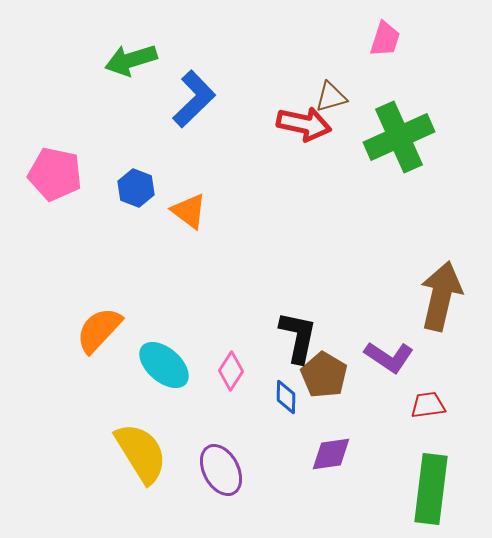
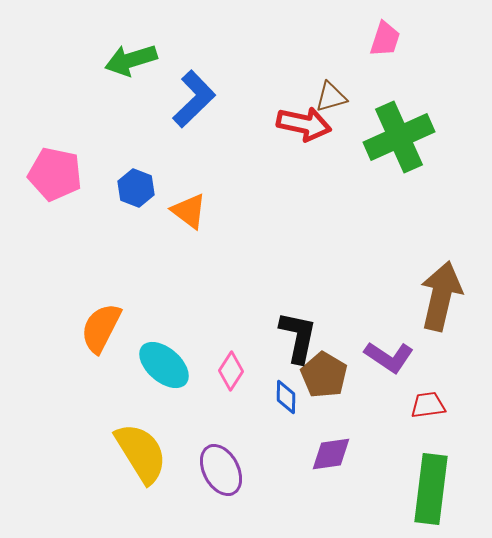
orange semicircle: moved 2 px right, 2 px up; rotated 16 degrees counterclockwise
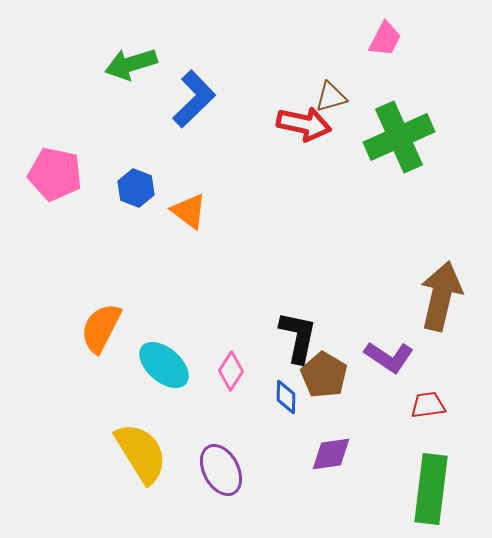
pink trapezoid: rotated 9 degrees clockwise
green arrow: moved 4 px down
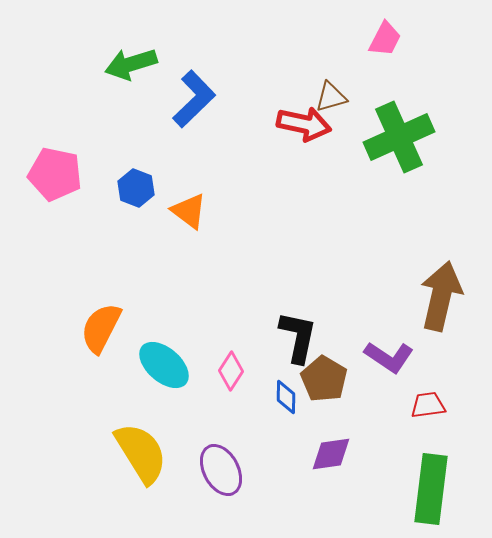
brown pentagon: moved 4 px down
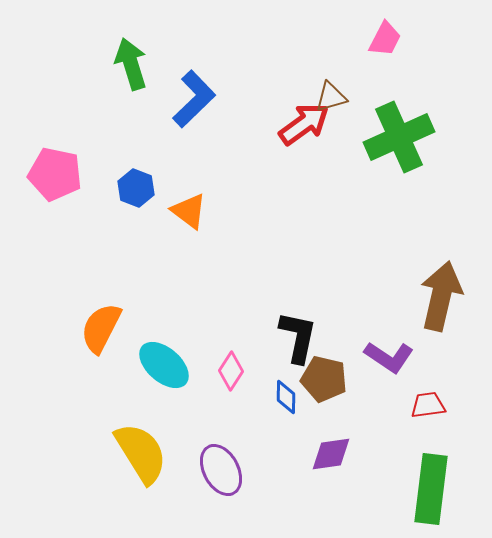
green arrow: rotated 90 degrees clockwise
red arrow: rotated 48 degrees counterclockwise
brown pentagon: rotated 18 degrees counterclockwise
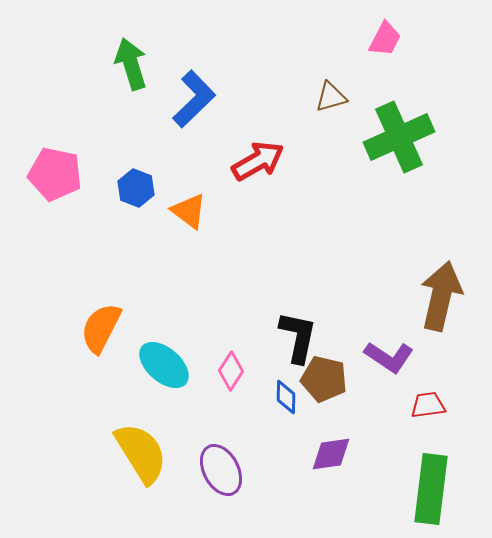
red arrow: moved 46 px left, 37 px down; rotated 6 degrees clockwise
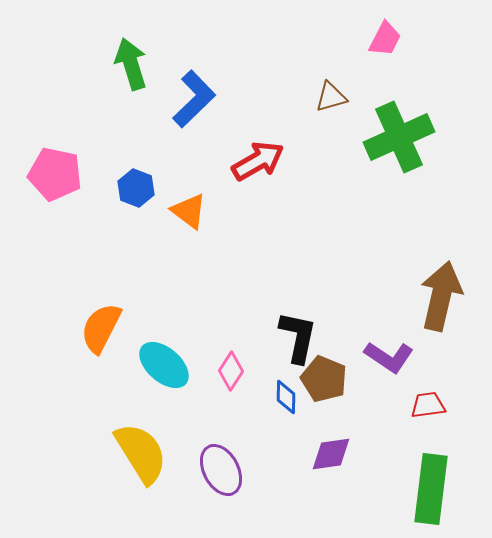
brown pentagon: rotated 9 degrees clockwise
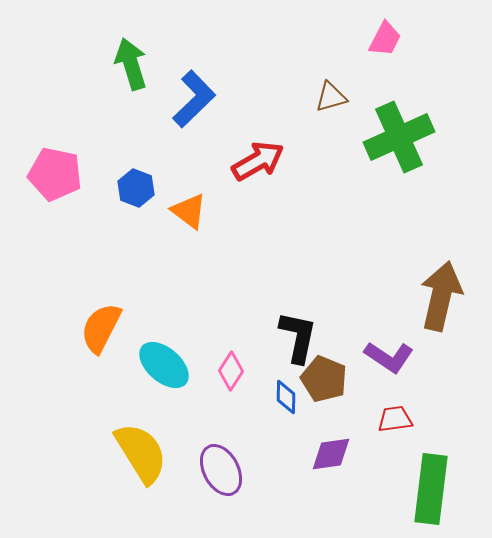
red trapezoid: moved 33 px left, 14 px down
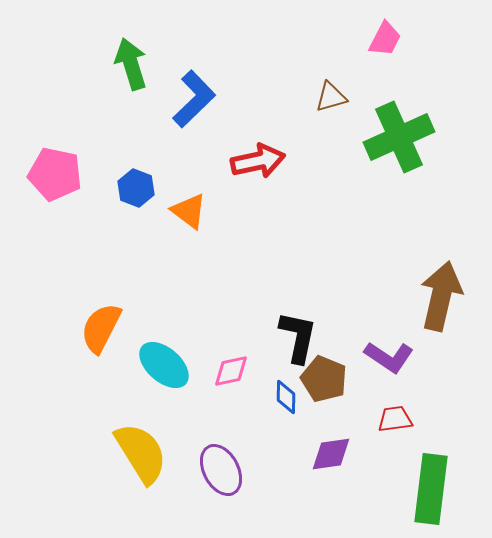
red arrow: rotated 18 degrees clockwise
pink diamond: rotated 45 degrees clockwise
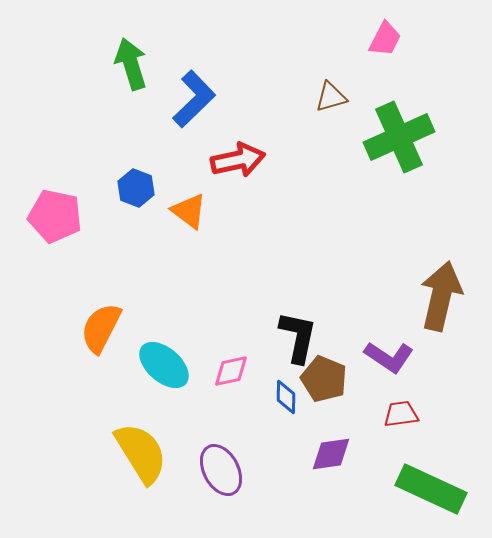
red arrow: moved 20 px left, 1 px up
pink pentagon: moved 42 px down
red trapezoid: moved 6 px right, 5 px up
green rectangle: rotated 72 degrees counterclockwise
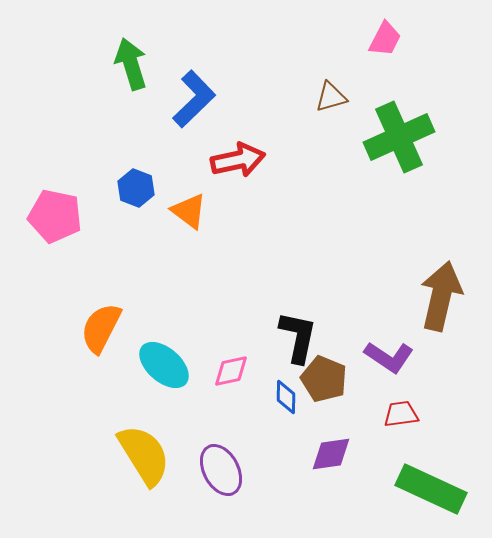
yellow semicircle: moved 3 px right, 2 px down
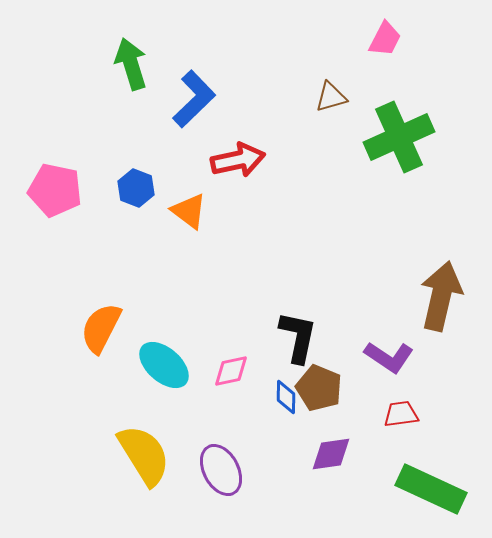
pink pentagon: moved 26 px up
brown pentagon: moved 5 px left, 9 px down
